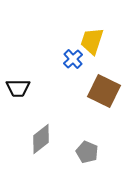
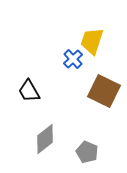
black trapezoid: moved 11 px right, 3 px down; rotated 60 degrees clockwise
gray diamond: moved 4 px right
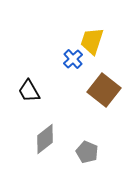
brown square: moved 1 px up; rotated 12 degrees clockwise
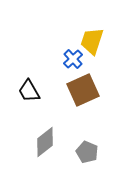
brown square: moved 21 px left; rotated 28 degrees clockwise
gray diamond: moved 3 px down
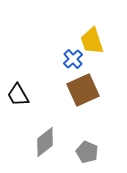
yellow trapezoid: rotated 36 degrees counterclockwise
black trapezoid: moved 11 px left, 4 px down
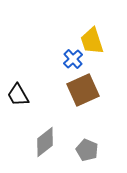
gray pentagon: moved 2 px up
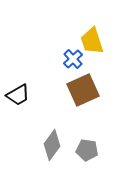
black trapezoid: rotated 90 degrees counterclockwise
gray diamond: moved 7 px right, 3 px down; rotated 16 degrees counterclockwise
gray pentagon: rotated 15 degrees counterclockwise
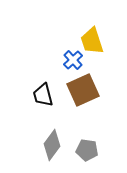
blue cross: moved 1 px down
black trapezoid: moved 25 px right; rotated 105 degrees clockwise
